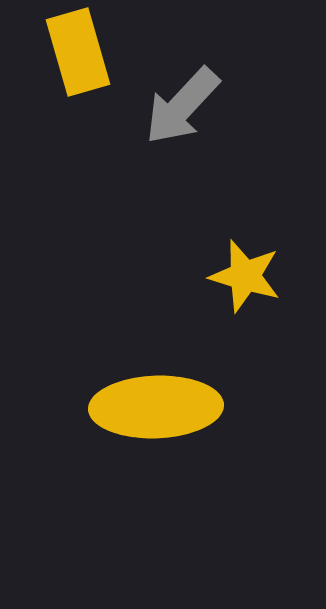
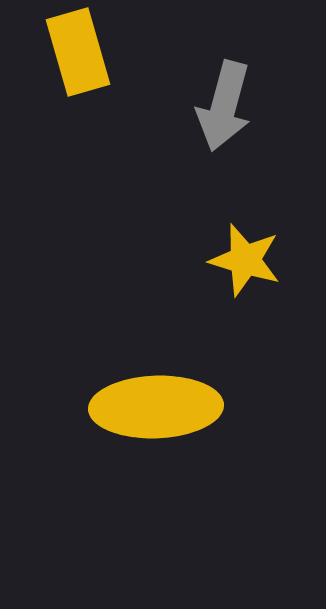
gray arrow: moved 42 px right; rotated 28 degrees counterclockwise
yellow star: moved 16 px up
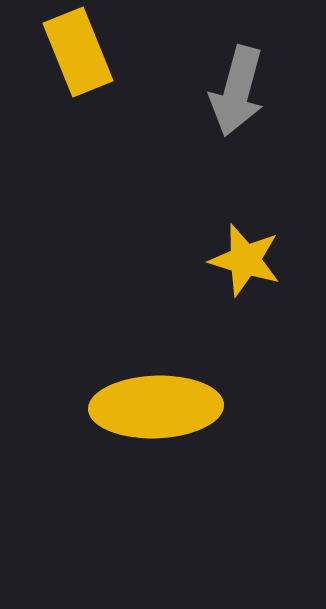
yellow rectangle: rotated 6 degrees counterclockwise
gray arrow: moved 13 px right, 15 px up
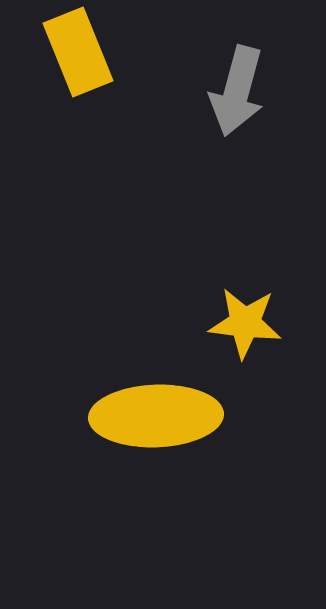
yellow star: moved 63 px down; rotated 10 degrees counterclockwise
yellow ellipse: moved 9 px down
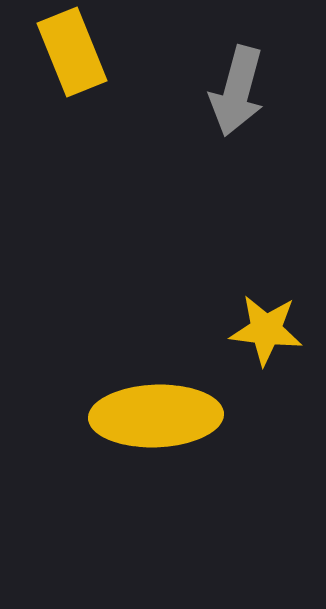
yellow rectangle: moved 6 px left
yellow star: moved 21 px right, 7 px down
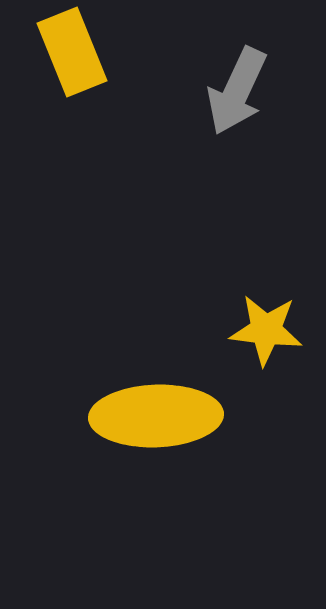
gray arrow: rotated 10 degrees clockwise
